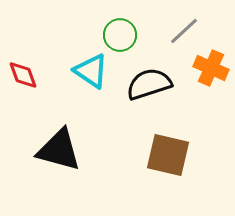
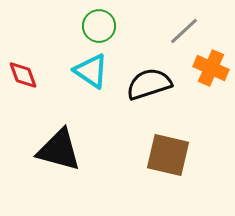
green circle: moved 21 px left, 9 px up
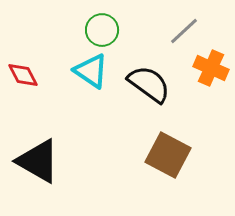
green circle: moved 3 px right, 4 px down
red diamond: rotated 8 degrees counterclockwise
black semicircle: rotated 54 degrees clockwise
black triangle: moved 21 px left, 11 px down; rotated 15 degrees clockwise
brown square: rotated 15 degrees clockwise
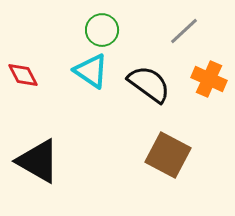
orange cross: moved 2 px left, 11 px down
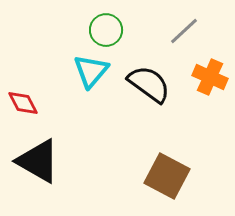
green circle: moved 4 px right
cyan triangle: rotated 36 degrees clockwise
red diamond: moved 28 px down
orange cross: moved 1 px right, 2 px up
brown square: moved 1 px left, 21 px down
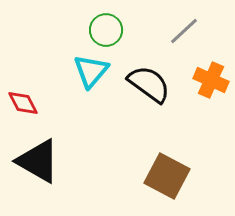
orange cross: moved 1 px right, 3 px down
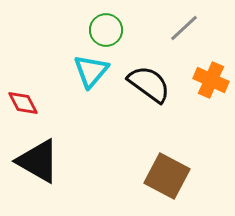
gray line: moved 3 px up
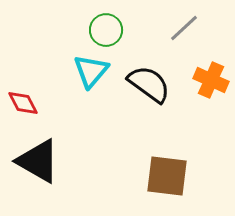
brown square: rotated 21 degrees counterclockwise
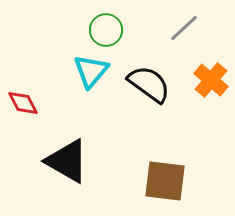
orange cross: rotated 16 degrees clockwise
black triangle: moved 29 px right
brown square: moved 2 px left, 5 px down
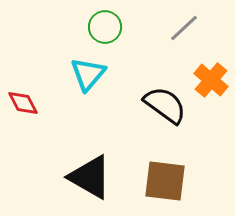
green circle: moved 1 px left, 3 px up
cyan triangle: moved 3 px left, 3 px down
black semicircle: moved 16 px right, 21 px down
black triangle: moved 23 px right, 16 px down
